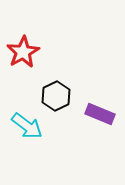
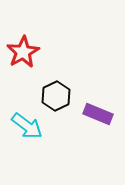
purple rectangle: moved 2 px left
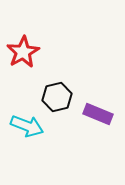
black hexagon: moved 1 px right, 1 px down; rotated 12 degrees clockwise
cyan arrow: rotated 16 degrees counterclockwise
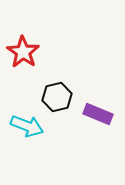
red star: rotated 8 degrees counterclockwise
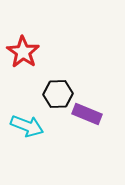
black hexagon: moved 1 px right, 3 px up; rotated 12 degrees clockwise
purple rectangle: moved 11 px left
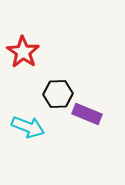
cyan arrow: moved 1 px right, 1 px down
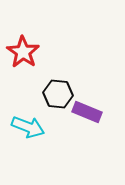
black hexagon: rotated 8 degrees clockwise
purple rectangle: moved 2 px up
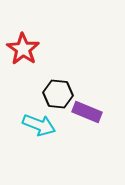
red star: moved 3 px up
cyan arrow: moved 11 px right, 2 px up
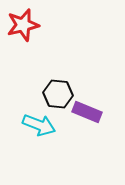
red star: moved 24 px up; rotated 24 degrees clockwise
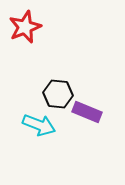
red star: moved 2 px right, 2 px down; rotated 8 degrees counterclockwise
